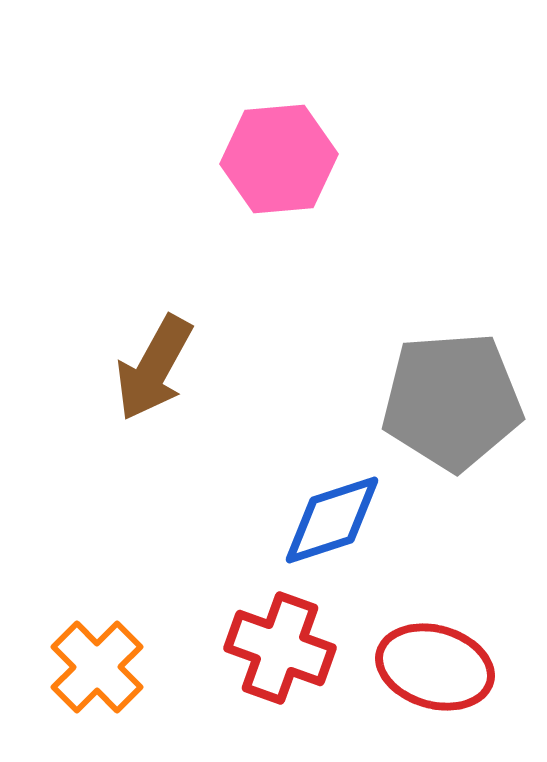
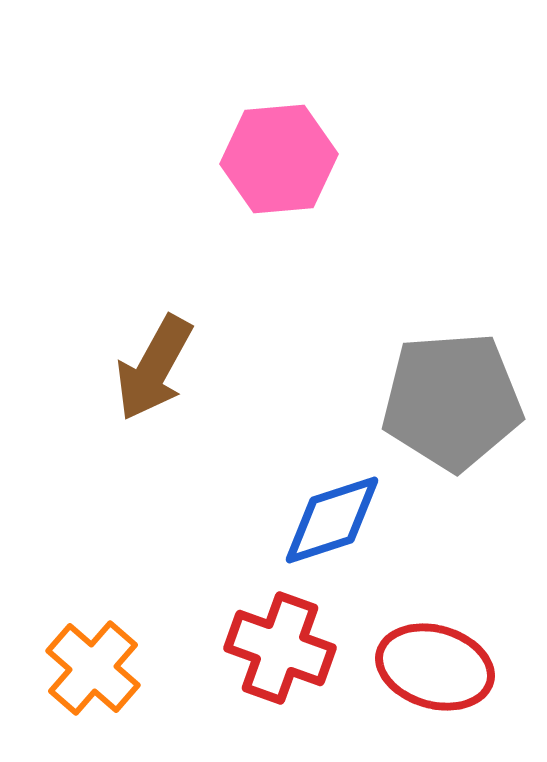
orange cross: moved 4 px left, 1 px down; rotated 4 degrees counterclockwise
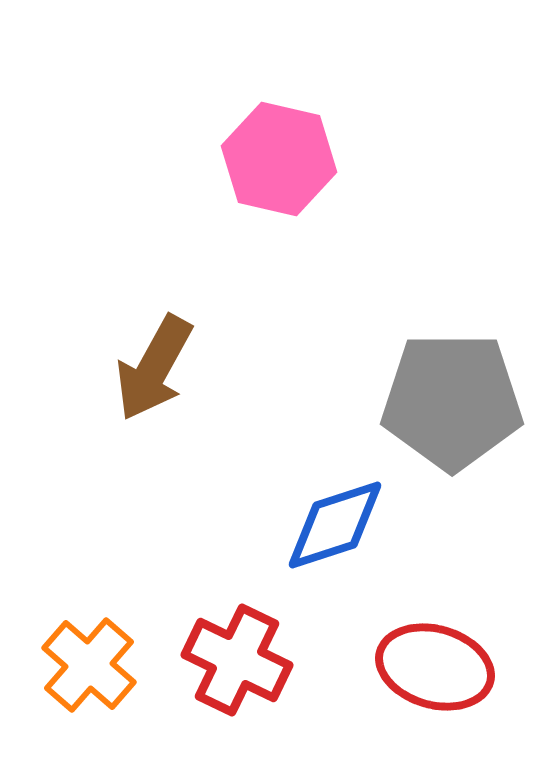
pink hexagon: rotated 18 degrees clockwise
gray pentagon: rotated 4 degrees clockwise
blue diamond: moved 3 px right, 5 px down
red cross: moved 43 px left, 12 px down; rotated 6 degrees clockwise
orange cross: moved 4 px left, 3 px up
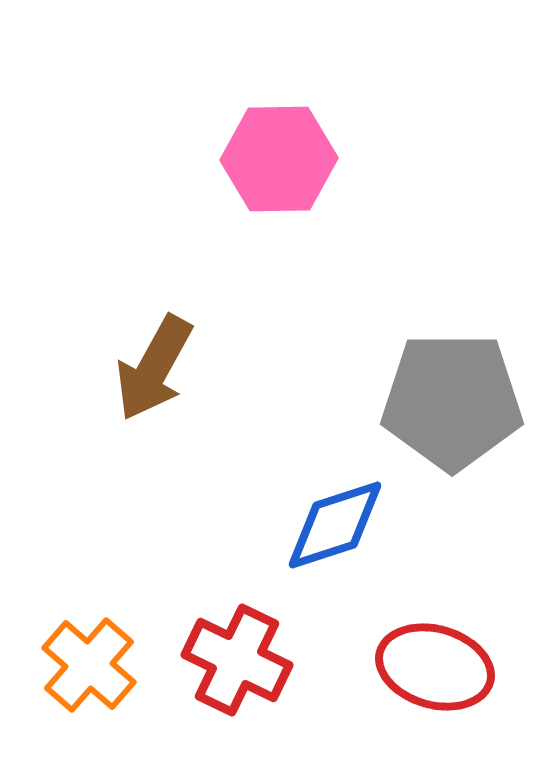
pink hexagon: rotated 14 degrees counterclockwise
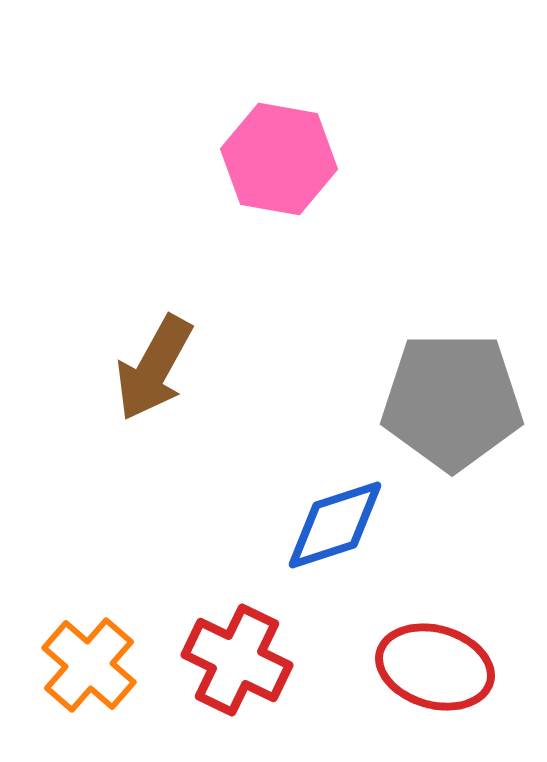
pink hexagon: rotated 11 degrees clockwise
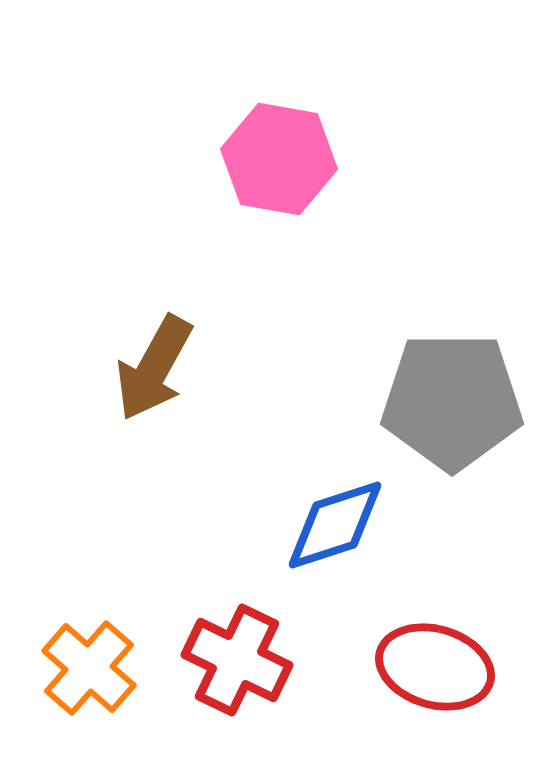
orange cross: moved 3 px down
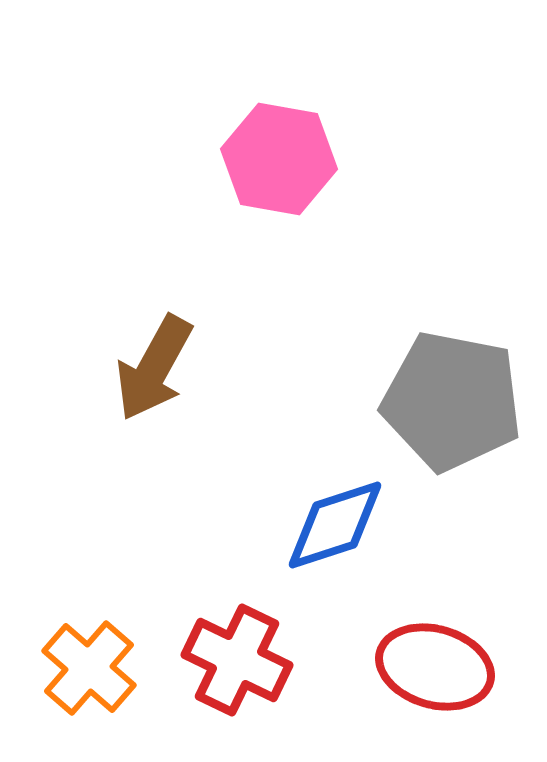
gray pentagon: rotated 11 degrees clockwise
